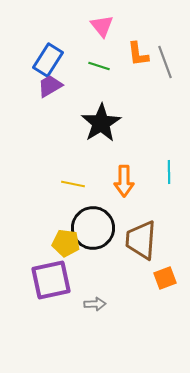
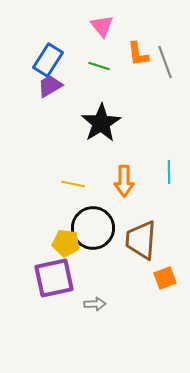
purple square: moved 3 px right, 2 px up
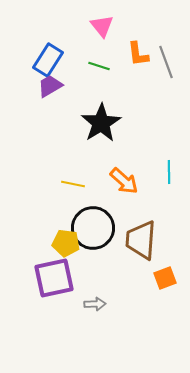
gray line: moved 1 px right
orange arrow: rotated 48 degrees counterclockwise
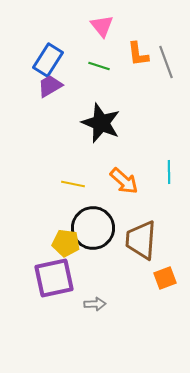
black star: rotated 18 degrees counterclockwise
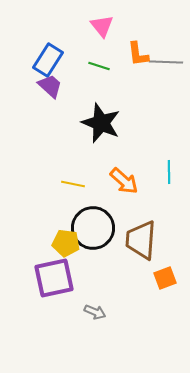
gray line: rotated 68 degrees counterclockwise
purple trapezoid: rotated 72 degrees clockwise
gray arrow: moved 8 px down; rotated 25 degrees clockwise
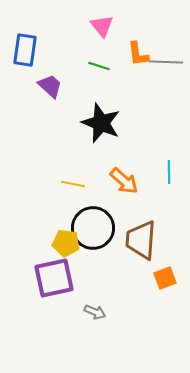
blue rectangle: moved 23 px left, 10 px up; rotated 24 degrees counterclockwise
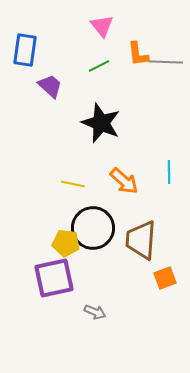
green line: rotated 45 degrees counterclockwise
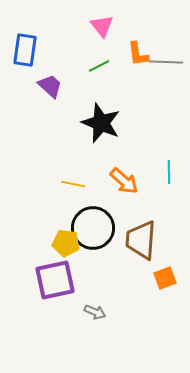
purple square: moved 1 px right, 2 px down
